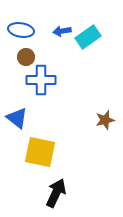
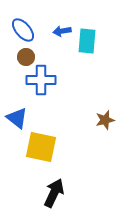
blue ellipse: moved 2 px right; rotated 40 degrees clockwise
cyan rectangle: moved 1 px left, 4 px down; rotated 50 degrees counterclockwise
yellow square: moved 1 px right, 5 px up
black arrow: moved 2 px left
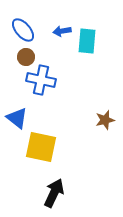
blue cross: rotated 12 degrees clockwise
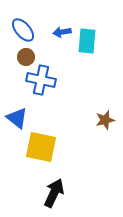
blue arrow: moved 1 px down
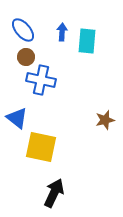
blue arrow: rotated 102 degrees clockwise
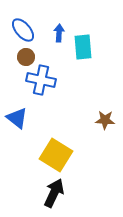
blue arrow: moved 3 px left, 1 px down
cyan rectangle: moved 4 px left, 6 px down; rotated 10 degrees counterclockwise
brown star: rotated 18 degrees clockwise
yellow square: moved 15 px right, 8 px down; rotated 20 degrees clockwise
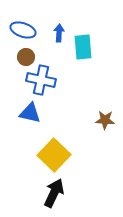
blue ellipse: rotated 30 degrees counterclockwise
blue triangle: moved 13 px right, 5 px up; rotated 25 degrees counterclockwise
yellow square: moved 2 px left; rotated 12 degrees clockwise
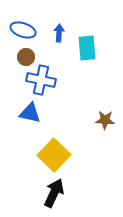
cyan rectangle: moved 4 px right, 1 px down
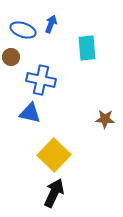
blue arrow: moved 8 px left, 9 px up; rotated 18 degrees clockwise
brown circle: moved 15 px left
brown star: moved 1 px up
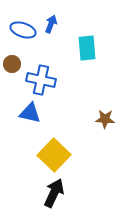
brown circle: moved 1 px right, 7 px down
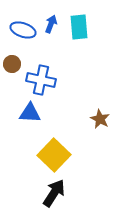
cyan rectangle: moved 8 px left, 21 px up
blue triangle: rotated 10 degrees counterclockwise
brown star: moved 5 px left; rotated 24 degrees clockwise
black arrow: rotated 8 degrees clockwise
